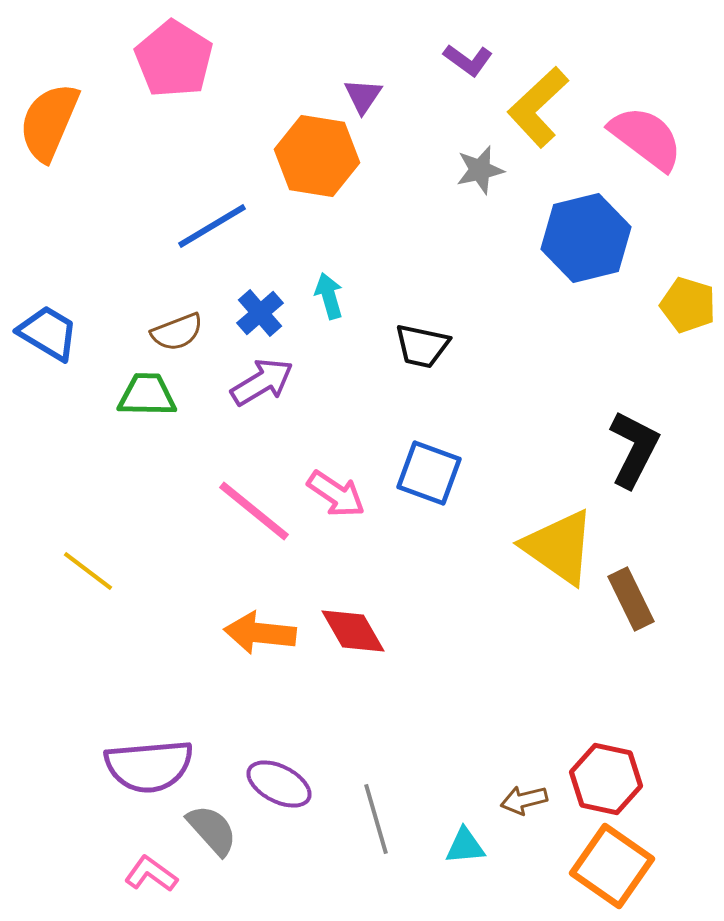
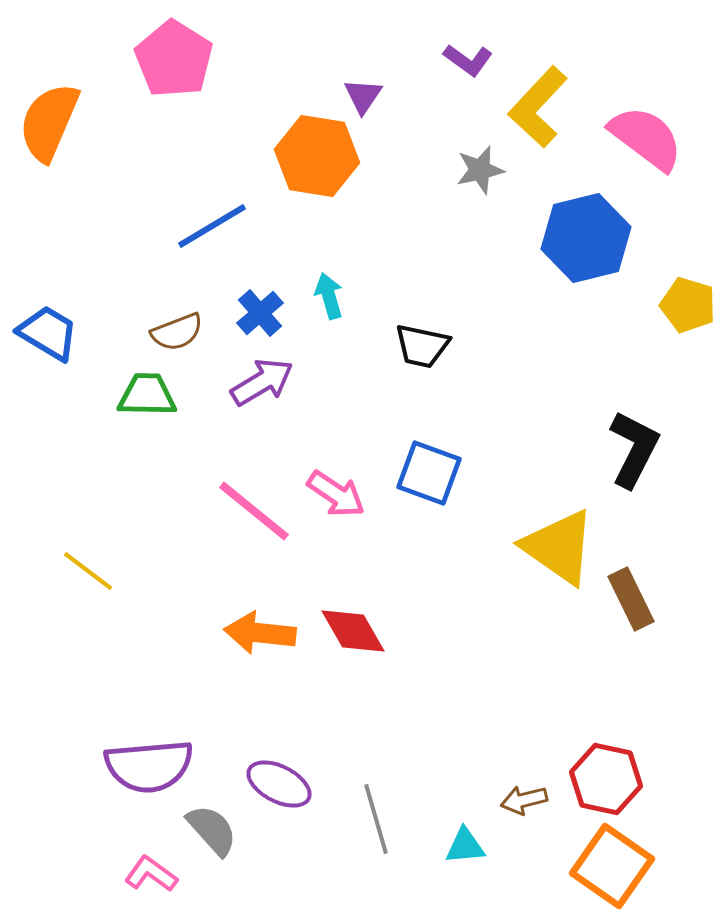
yellow L-shape: rotated 4 degrees counterclockwise
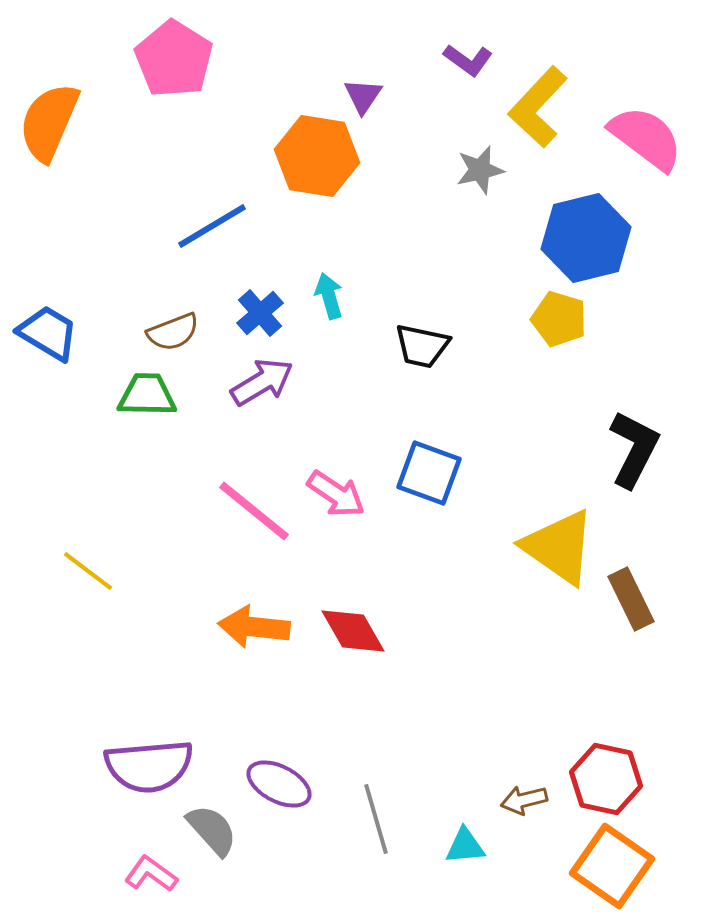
yellow pentagon: moved 129 px left, 14 px down
brown semicircle: moved 4 px left
orange arrow: moved 6 px left, 6 px up
